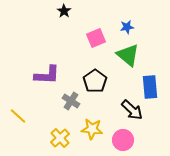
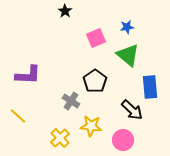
black star: moved 1 px right
purple L-shape: moved 19 px left
yellow star: moved 1 px left, 3 px up
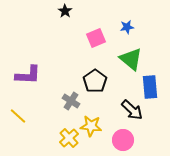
green triangle: moved 3 px right, 4 px down
yellow cross: moved 9 px right
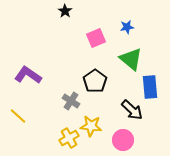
purple L-shape: rotated 148 degrees counterclockwise
yellow cross: rotated 12 degrees clockwise
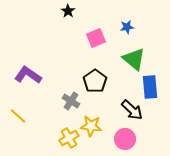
black star: moved 3 px right
green triangle: moved 3 px right
pink circle: moved 2 px right, 1 px up
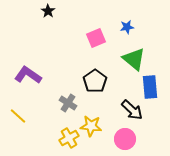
black star: moved 20 px left
gray cross: moved 3 px left, 2 px down
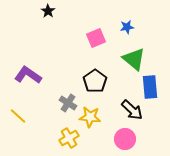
yellow star: moved 1 px left, 9 px up
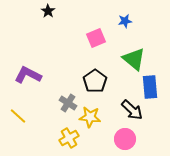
blue star: moved 2 px left, 6 px up
purple L-shape: rotated 8 degrees counterclockwise
